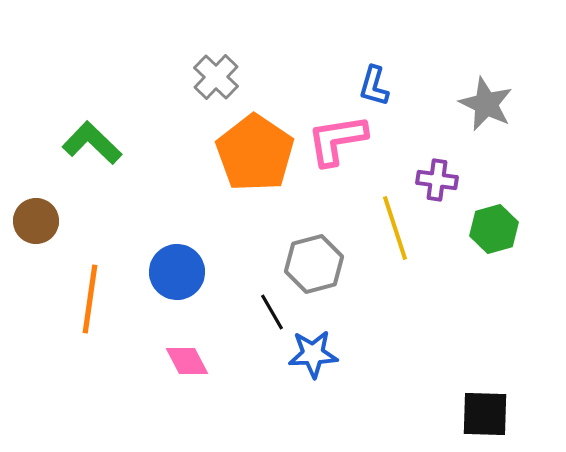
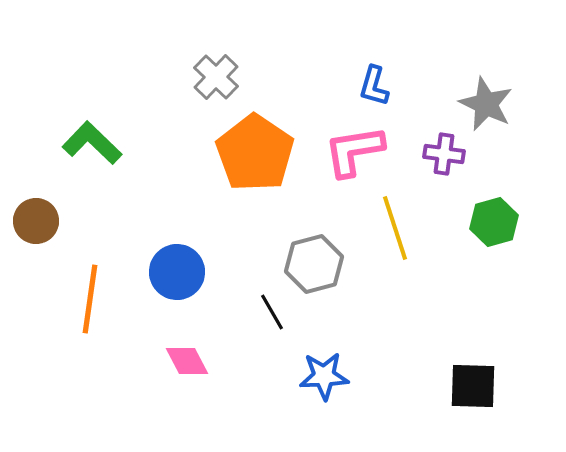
pink L-shape: moved 17 px right, 11 px down
purple cross: moved 7 px right, 26 px up
green hexagon: moved 7 px up
blue star: moved 11 px right, 22 px down
black square: moved 12 px left, 28 px up
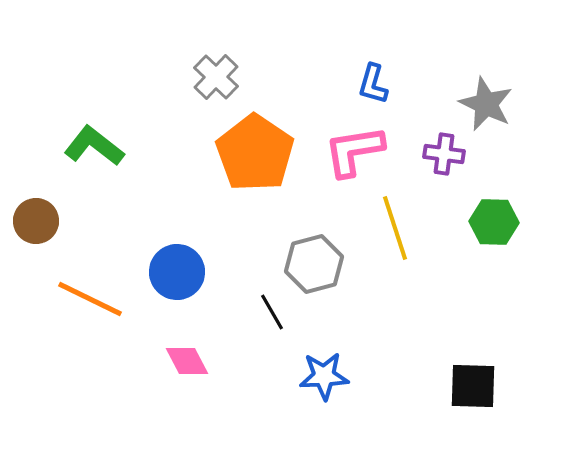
blue L-shape: moved 1 px left, 2 px up
green L-shape: moved 2 px right, 3 px down; rotated 6 degrees counterclockwise
green hexagon: rotated 18 degrees clockwise
orange line: rotated 72 degrees counterclockwise
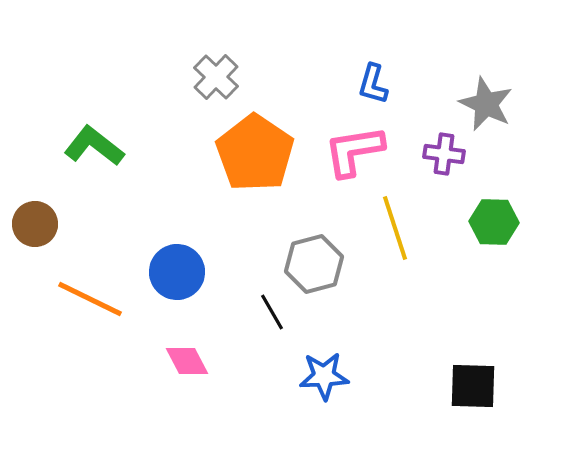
brown circle: moved 1 px left, 3 px down
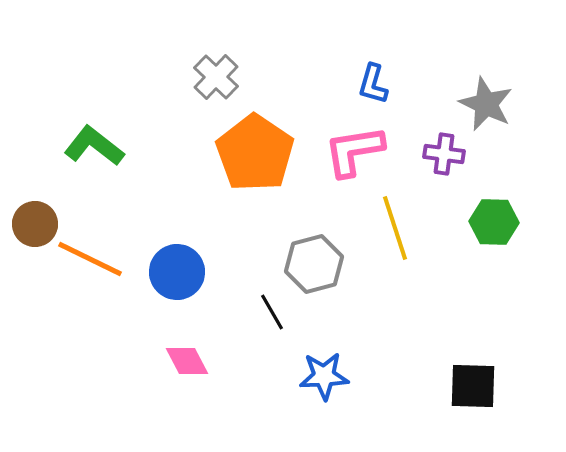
orange line: moved 40 px up
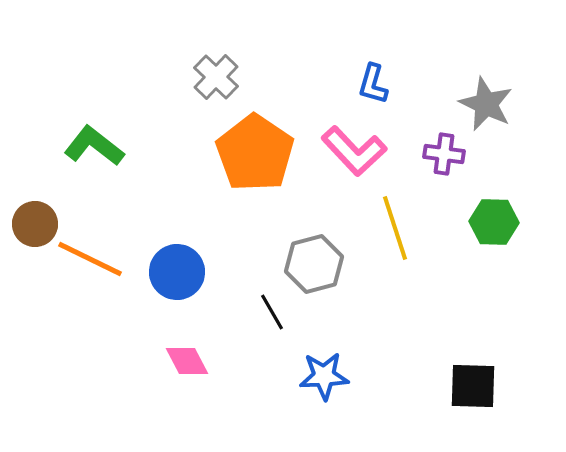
pink L-shape: rotated 124 degrees counterclockwise
